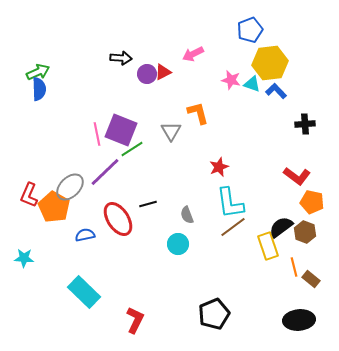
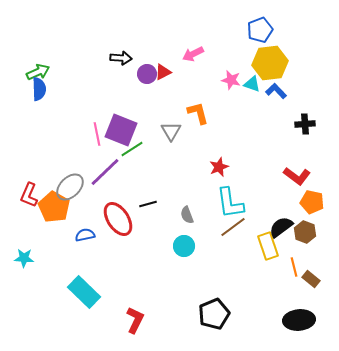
blue pentagon at (250, 30): moved 10 px right
cyan circle at (178, 244): moved 6 px right, 2 px down
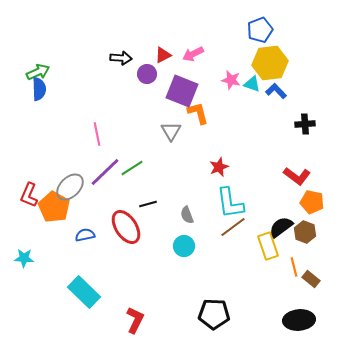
red triangle at (163, 72): moved 17 px up
purple square at (121, 130): moved 61 px right, 39 px up
green line at (132, 149): moved 19 px down
red ellipse at (118, 219): moved 8 px right, 8 px down
black pentagon at (214, 314): rotated 24 degrees clockwise
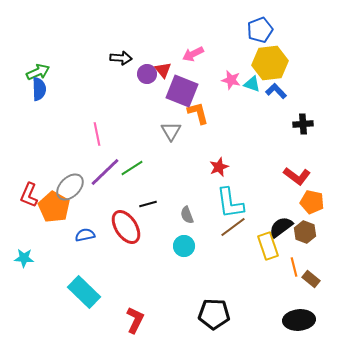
red triangle at (163, 55): moved 15 px down; rotated 42 degrees counterclockwise
black cross at (305, 124): moved 2 px left
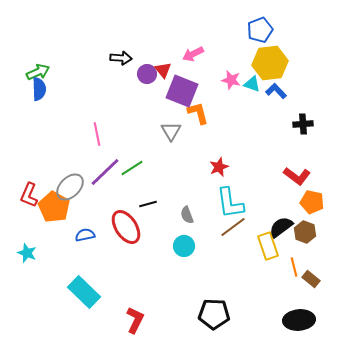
cyan star at (24, 258): moved 3 px right, 5 px up; rotated 18 degrees clockwise
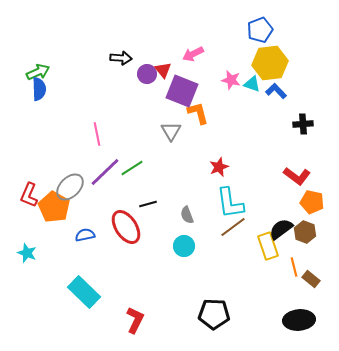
black semicircle at (281, 227): moved 2 px down
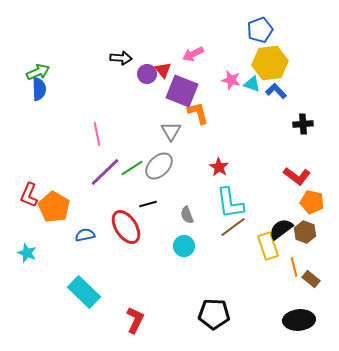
red star at (219, 167): rotated 18 degrees counterclockwise
gray ellipse at (70, 187): moved 89 px right, 21 px up
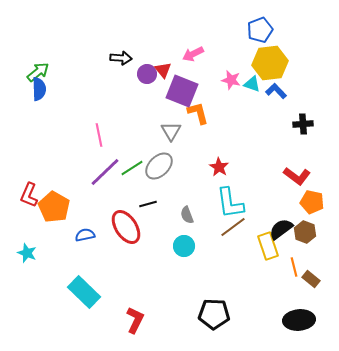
green arrow at (38, 72): rotated 15 degrees counterclockwise
pink line at (97, 134): moved 2 px right, 1 px down
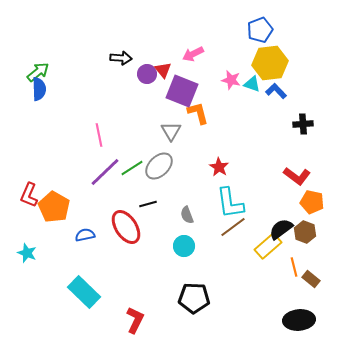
yellow rectangle at (268, 246): rotated 68 degrees clockwise
black pentagon at (214, 314): moved 20 px left, 16 px up
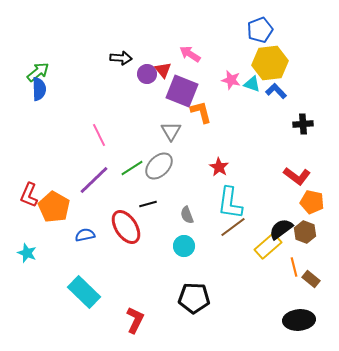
pink arrow at (193, 54): moved 3 px left; rotated 60 degrees clockwise
orange L-shape at (198, 113): moved 3 px right, 1 px up
pink line at (99, 135): rotated 15 degrees counterclockwise
purple line at (105, 172): moved 11 px left, 8 px down
cyan L-shape at (230, 203): rotated 16 degrees clockwise
